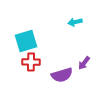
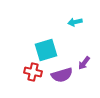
cyan square: moved 20 px right, 9 px down
red cross: moved 2 px right, 10 px down; rotated 12 degrees clockwise
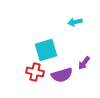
red cross: moved 2 px right
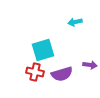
cyan square: moved 3 px left
purple arrow: moved 6 px right, 2 px down; rotated 120 degrees counterclockwise
purple semicircle: moved 1 px up
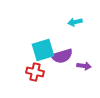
purple arrow: moved 6 px left, 1 px down
purple semicircle: moved 18 px up
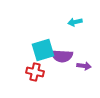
purple semicircle: rotated 20 degrees clockwise
